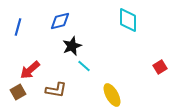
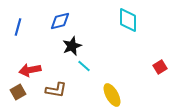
red arrow: rotated 30 degrees clockwise
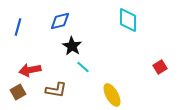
black star: rotated 18 degrees counterclockwise
cyan line: moved 1 px left, 1 px down
